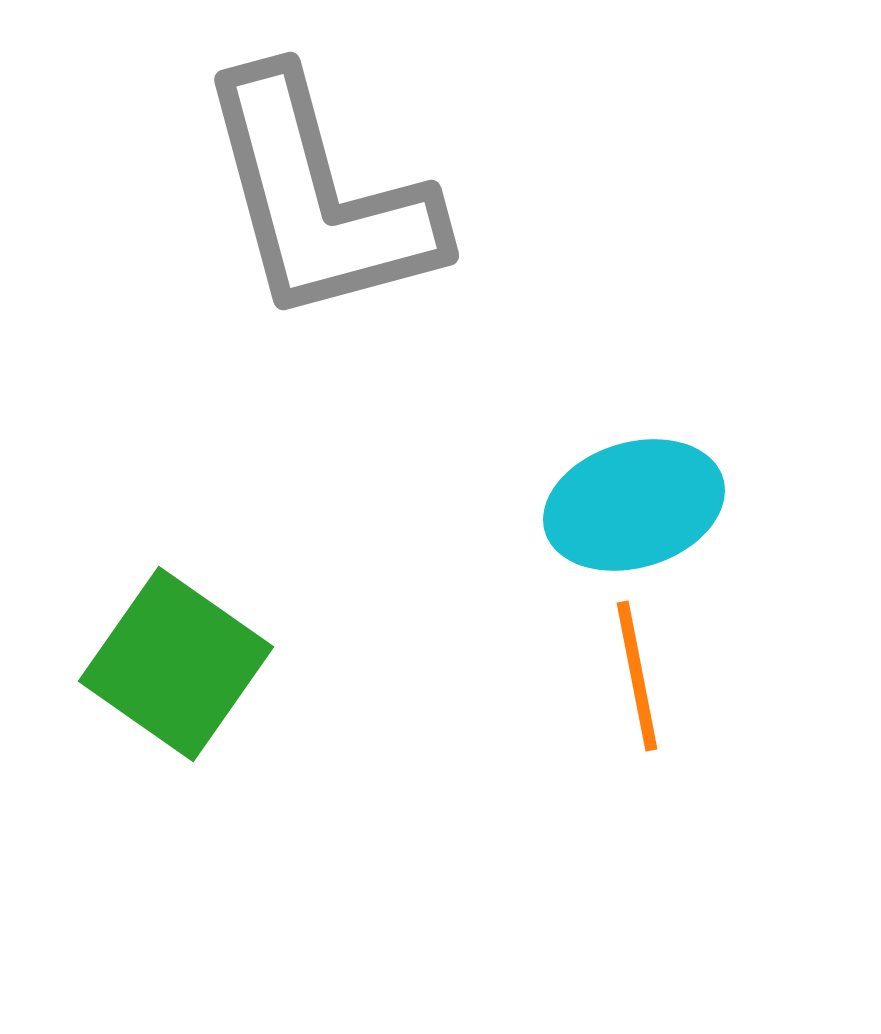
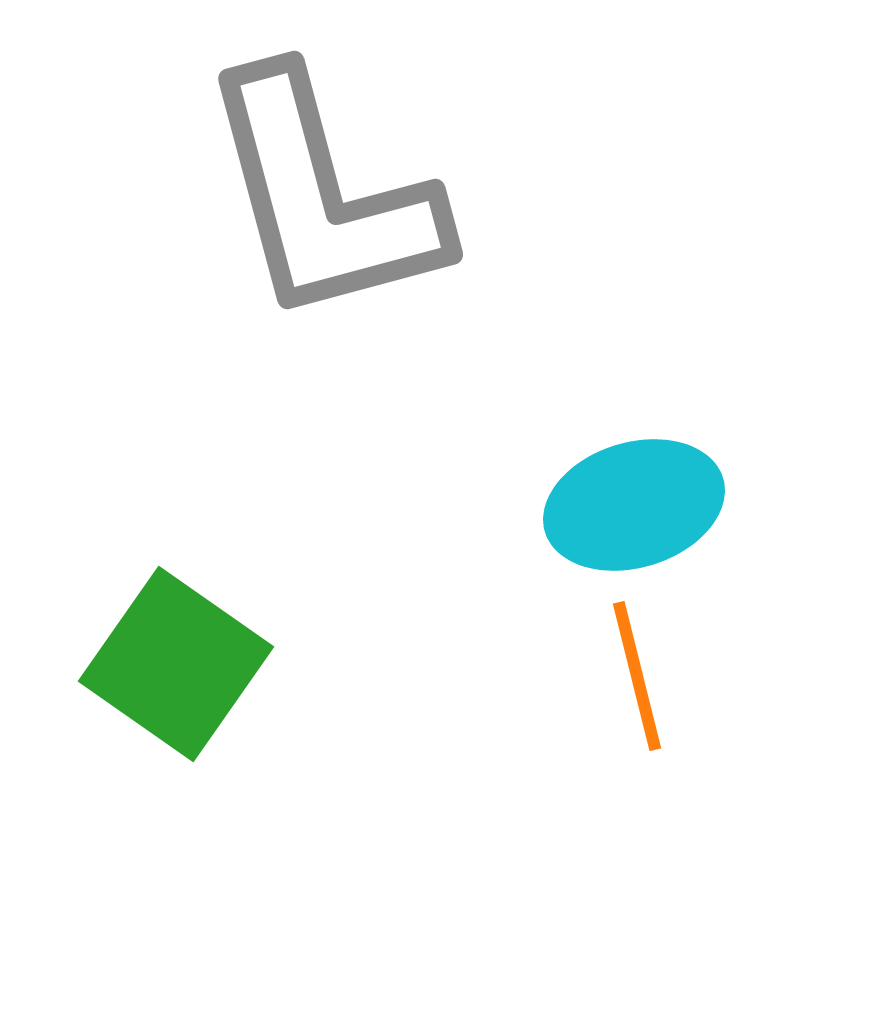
gray L-shape: moved 4 px right, 1 px up
orange line: rotated 3 degrees counterclockwise
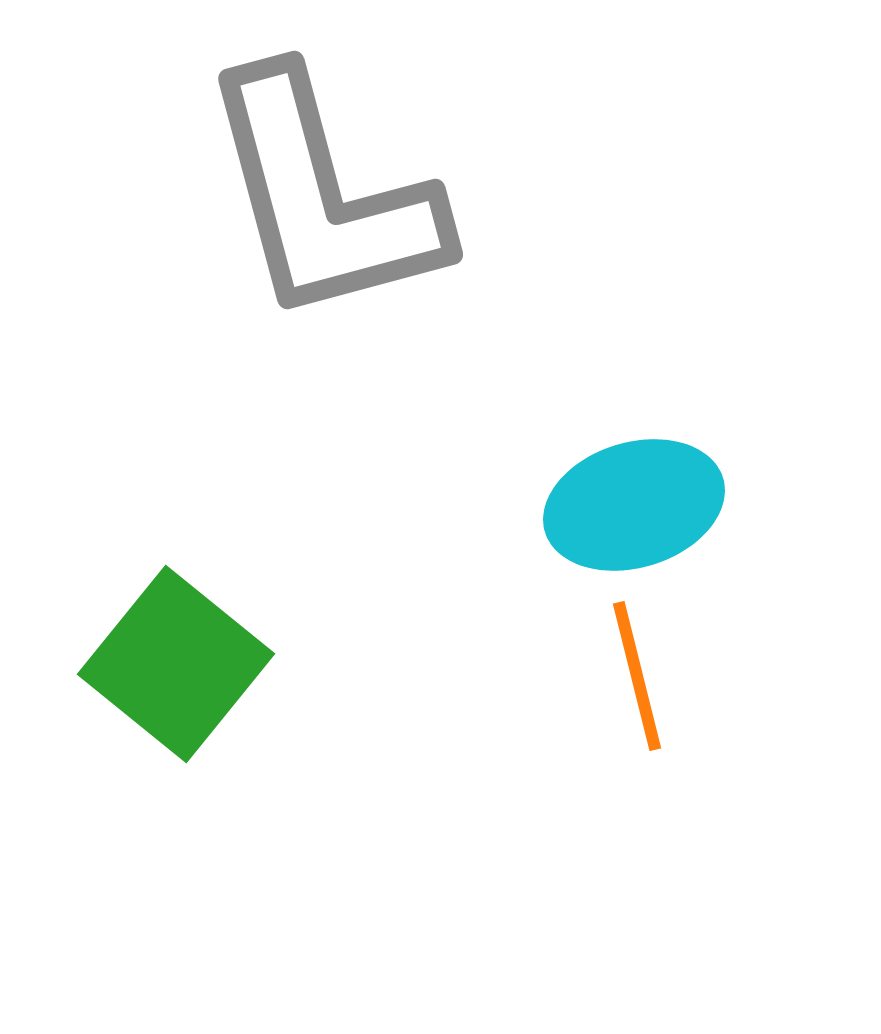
green square: rotated 4 degrees clockwise
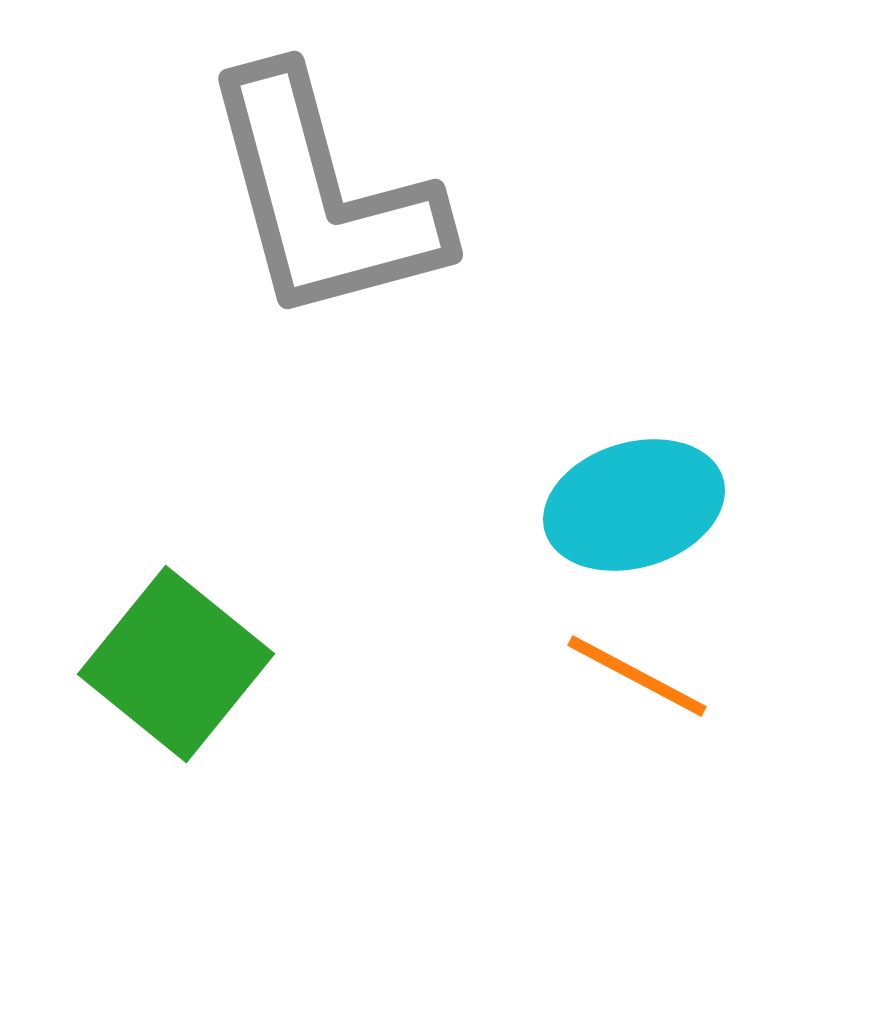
orange line: rotated 48 degrees counterclockwise
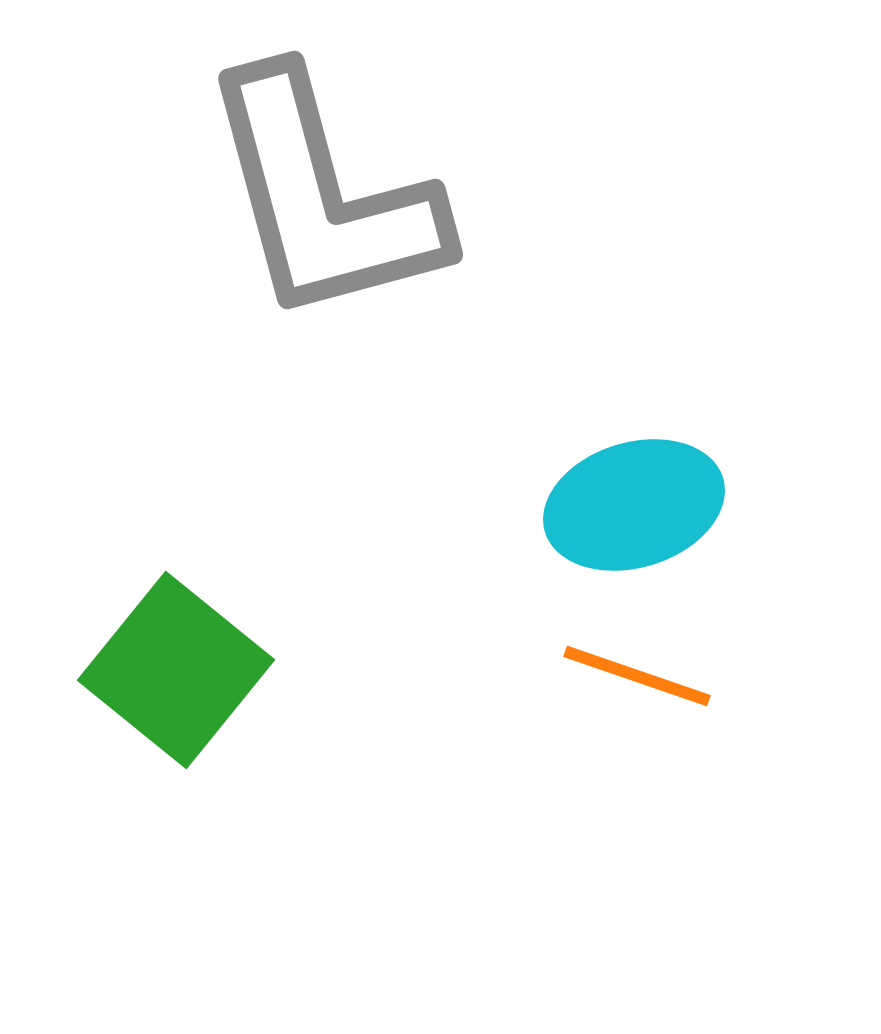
green square: moved 6 px down
orange line: rotated 9 degrees counterclockwise
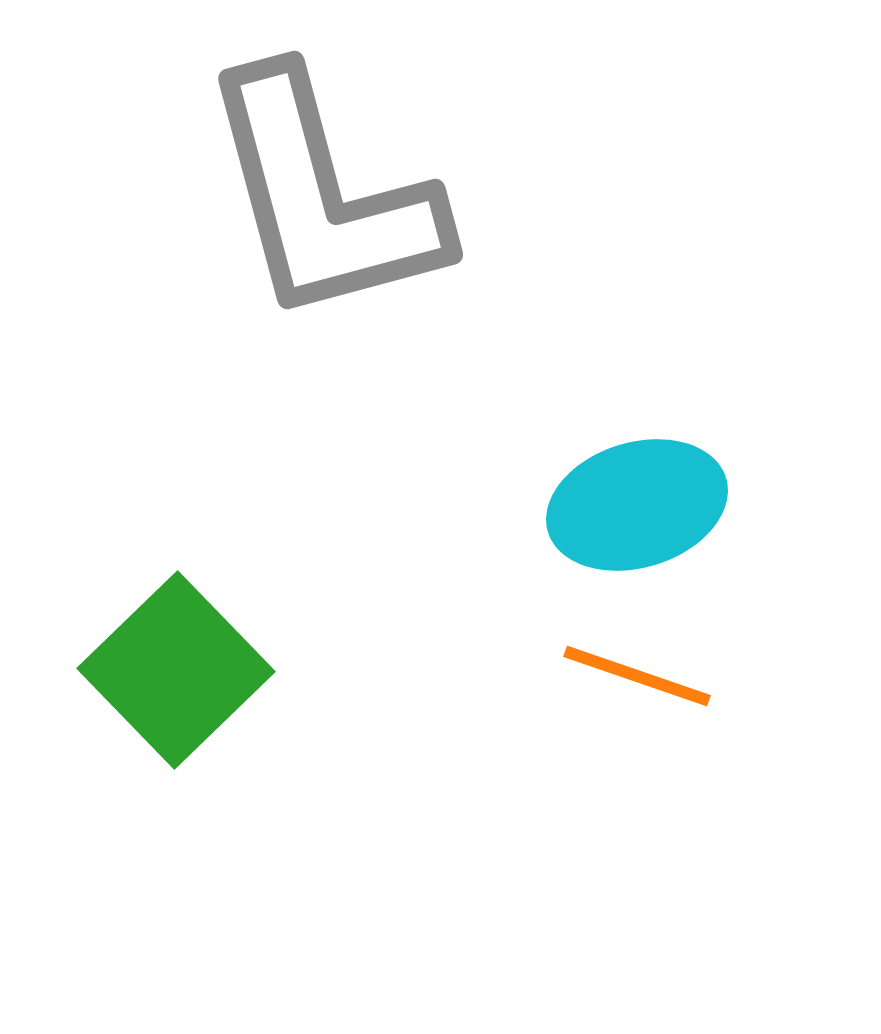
cyan ellipse: moved 3 px right
green square: rotated 7 degrees clockwise
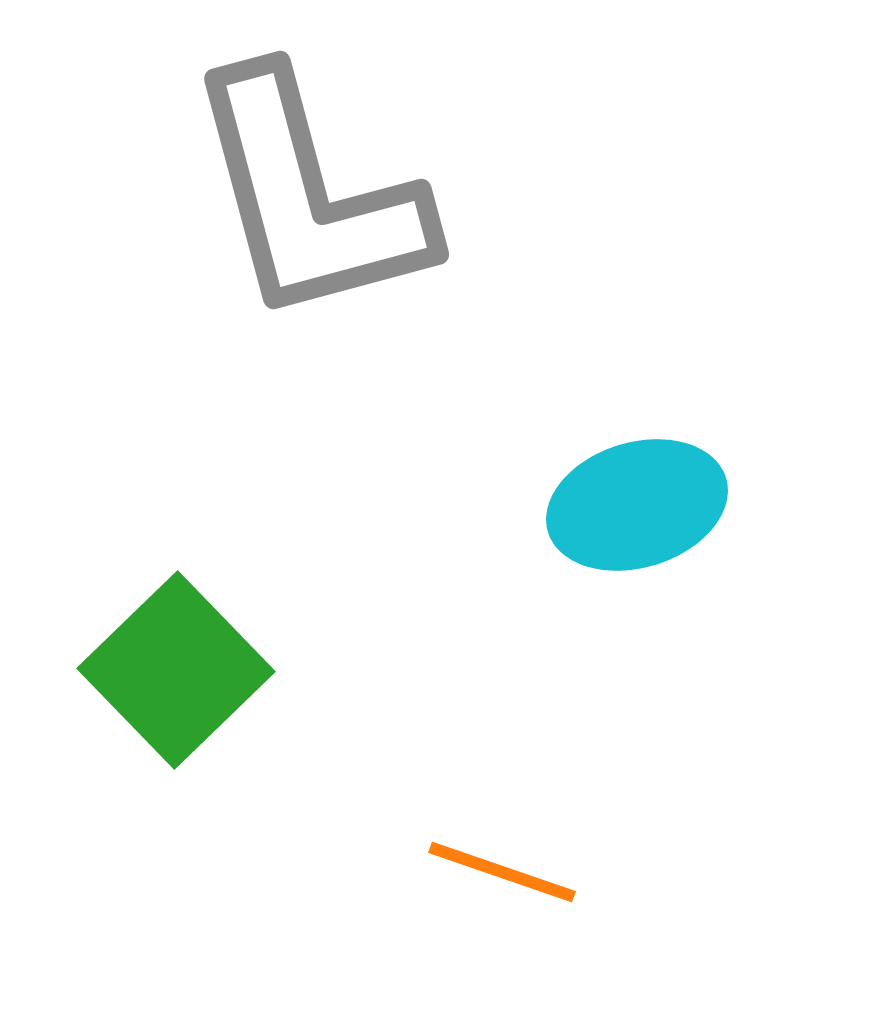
gray L-shape: moved 14 px left
orange line: moved 135 px left, 196 px down
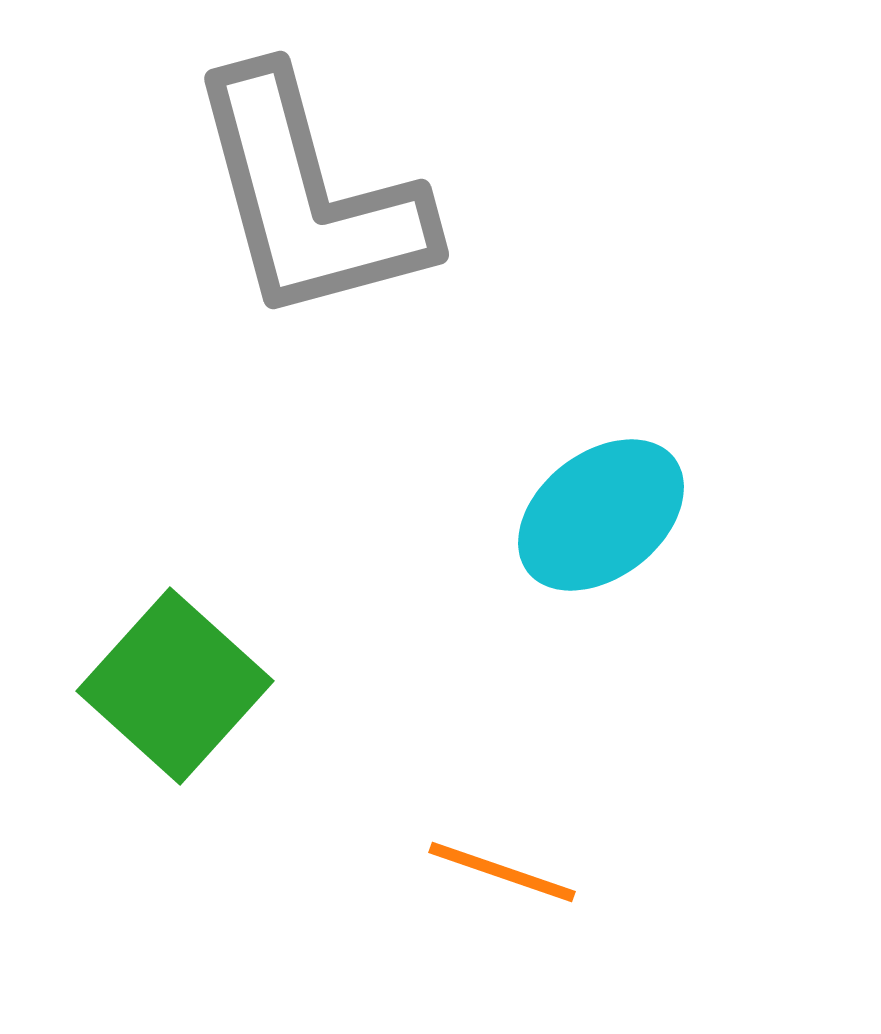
cyan ellipse: moved 36 px left, 10 px down; rotated 21 degrees counterclockwise
green square: moved 1 px left, 16 px down; rotated 4 degrees counterclockwise
